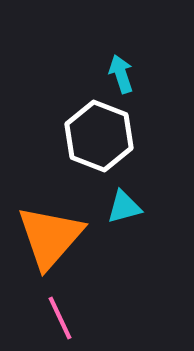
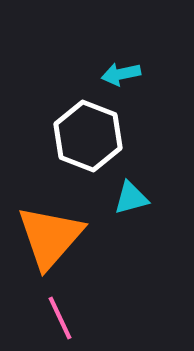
cyan arrow: rotated 84 degrees counterclockwise
white hexagon: moved 11 px left
cyan triangle: moved 7 px right, 9 px up
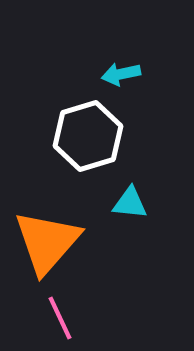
white hexagon: rotated 22 degrees clockwise
cyan triangle: moved 1 px left, 5 px down; rotated 21 degrees clockwise
orange triangle: moved 3 px left, 5 px down
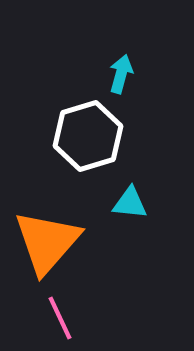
cyan arrow: rotated 117 degrees clockwise
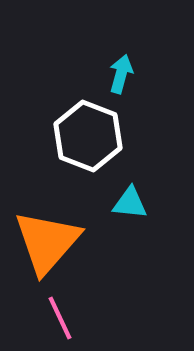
white hexagon: rotated 22 degrees counterclockwise
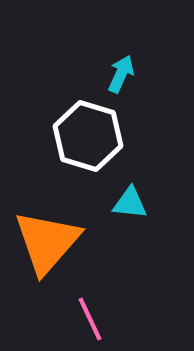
cyan arrow: rotated 9 degrees clockwise
white hexagon: rotated 4 degrees counterclockwise
pink line: moved 30 px right, 1 px down
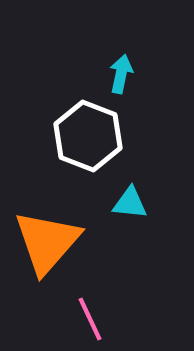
cyan arrow: rotated 12 degrees counterclockwise
white hexagon: rotated 4 degrees clockwise
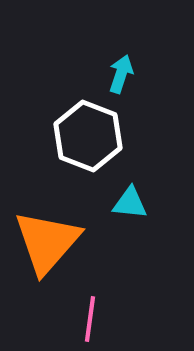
cyan arrow: rotated 6 degrees clockwise
pink line: rotated 33 degrees clockwise
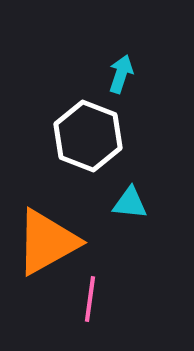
orange triangle: rotated 20 degrees clockwise
pink line: moved 20 px up
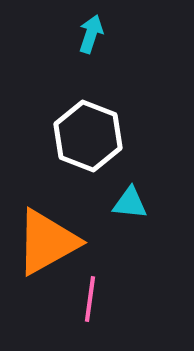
cyan arrow: moved 30 px left, 40 px up
